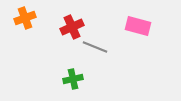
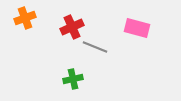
pink rectangle: moved 1 px left, 2 px down
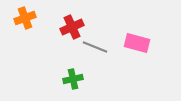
pink rectangle: moved 15 px down
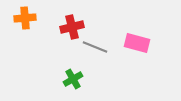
orange cross: rotated 15 degrees clockwise
red cross: rotated 10 degrees clockwise
green cross: rotated 18 degrees counterclockwise
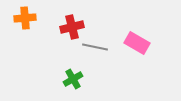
pink rectangle: rotated 15 degrees clockwise
gray line: rotated 10 degrees counterclockwise
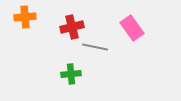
orange cross: moved 1 px up
pink rectangle: moved 5 px left, 15 px up; rotated 25 degrees clockwise
green cross: moved 2 px left, 5 px up; rotated 24 degrees clockwise
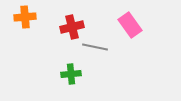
pink rectangle: moved 2 px left, 3 px up
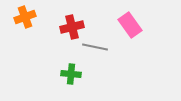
orange cross: rotated 15 degrees counterclockwise
green cross: rotated 12 degrees clockwise
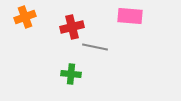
pink rectangle: moved 9 px up; rotated 50 degrees counterclockwise
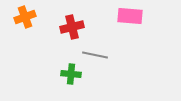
gray line: moved 8 px down
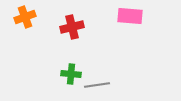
gray line: moved 2 px right, 30 px down; rotated 20 degrees counterclockwise
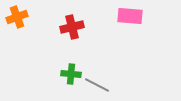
orange cross: moved 8 px left
gray line: rotated 35 degrees clockwise
